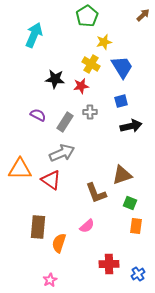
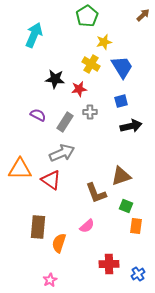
red star: moved 2 px left, 3 px down
brown triangle: moved 1 px left, 1 px down
green square: moved 4 px left, 3 px down
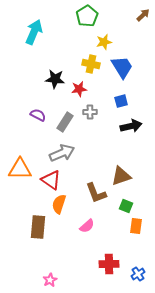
cyan arrow: moved 3 px up
yellow cross: rotated 18 degrees counterclockwise
orange semicircle: moved 39 px up
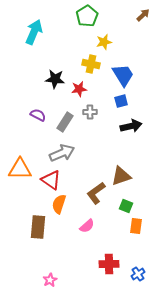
blue trapezoid: moved 1 px right, 8 px down
brown L-shape: rotated 75 degrees clockwise
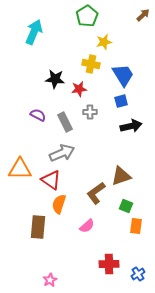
gray rectangle: rotated 60 degrees counterclockwise
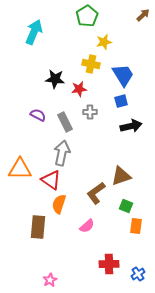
gray arrow: rotated 55 degrees counterclockwise
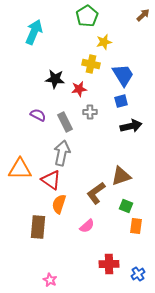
pink star: rotated 16 degrees counterclockwise
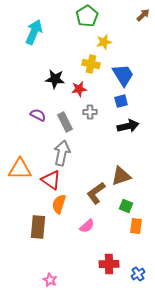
black arrow: moved 3 px left
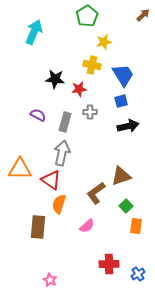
yellow cross: moved 1 px right, 1 px down
gray rectangle: rotated 42 degrees clockwise
green square: rotated 24 degrees clockwise
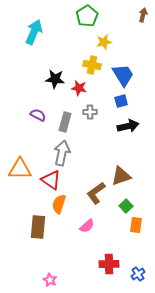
brown arrow: rotated 32 degrees counterclockwise
red star: moved 1 px up; rotated 21 degrees clockwise
orange rectangle: moved 1 px up
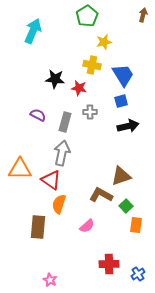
cyan arrow: moved 1 px left, 1 px up
brown L-shape: moved 5 px right, 2 px down; rotated 65 degrees clockwise
